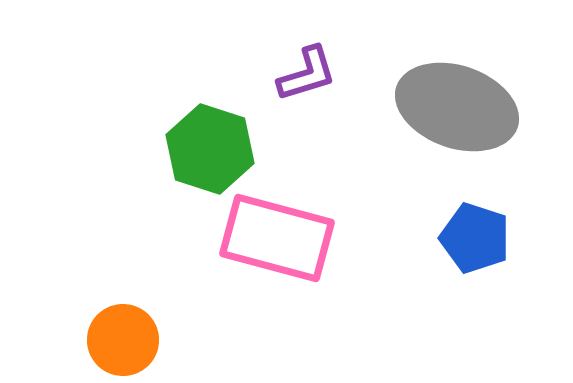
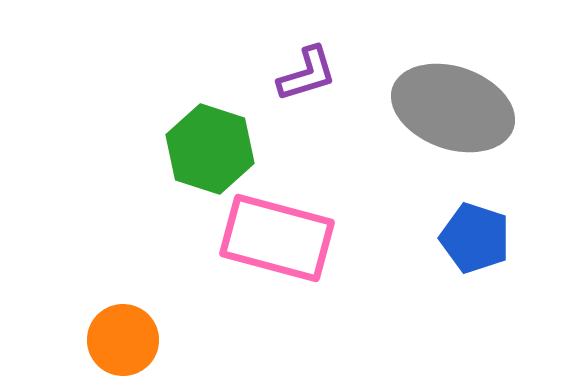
gray ellipse: moved 4 px left, 1 px down
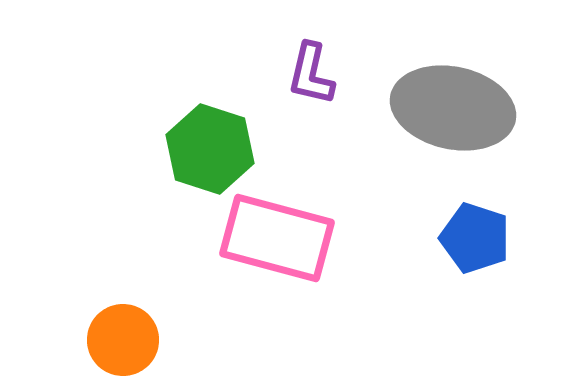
purple L-shape: moved 4 px right; rotated 120 degrees clockwise
gray ellipse: rotated 7 degrees counterclockwise
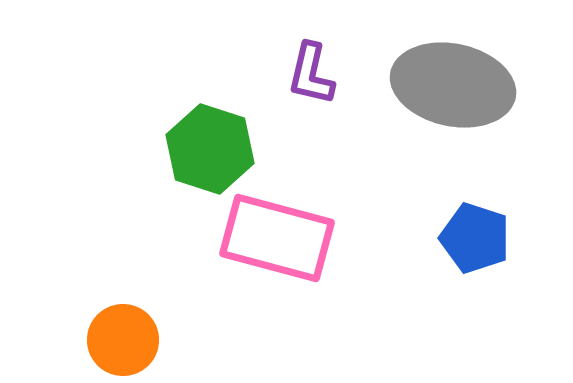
gray ellipse: moved 23 px up
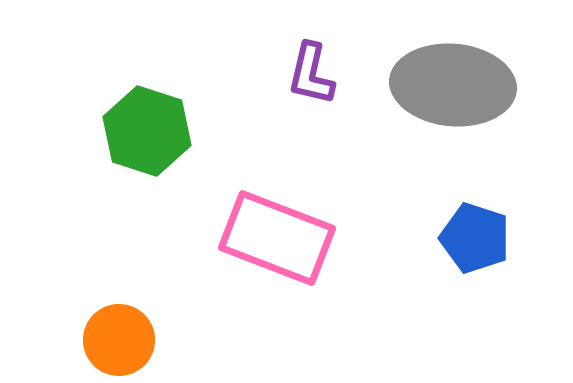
gray ellipse: rotated 7 degrees counterclockwise
green hexagon: moved 63 px left, 18 px up
pink rectangle: rotated 6 degrees clockwise
orange circle: moved 4 px left
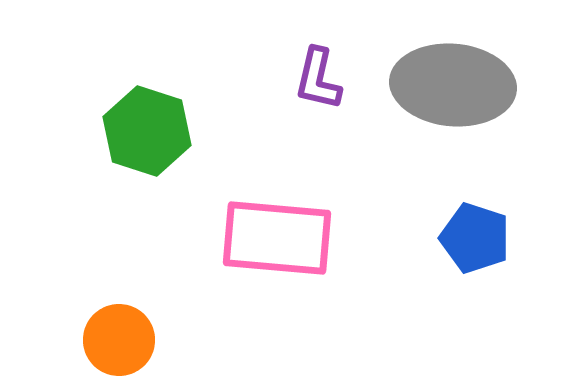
purple L-shape: moved 7 px right, 5 px down
pink rectangle: rotated 16 degrees counterclockwise
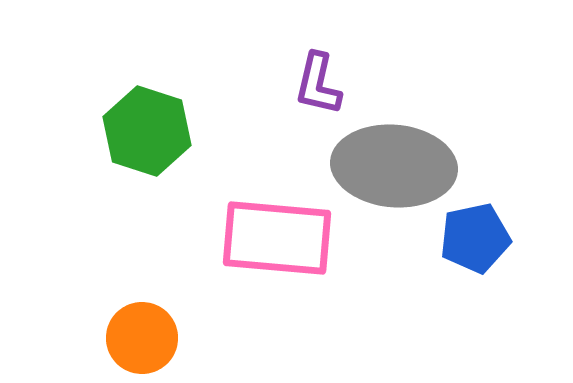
purple L-shape: moved 5 px down
gray ellipse: moved 59 px left, 81 px down
blue pentagon: rotated 30 degrees counterclockwise
orange circle: moved 23 px right, 2 px up
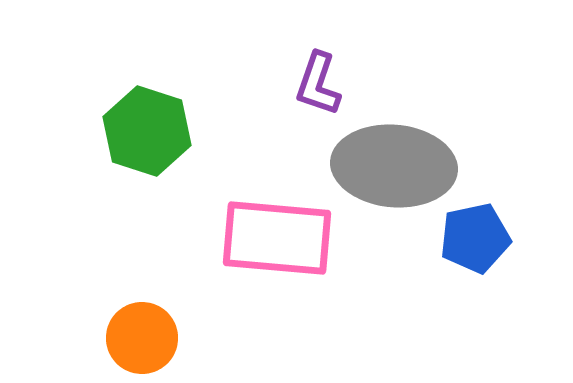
purple L-shape: rotated 6 degrees clockwise
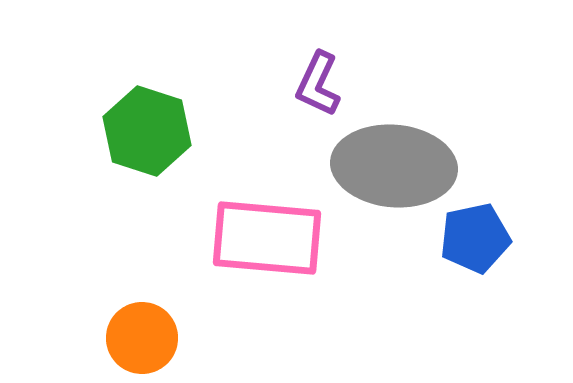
purple L-shape: rotated 6 degrees clockwise
pink rectangle: moved 10 px left
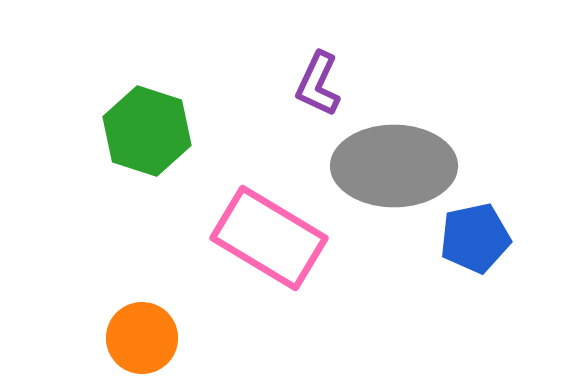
gray ellipse: rotated 5 degrees counterclockwise
pink rectangle: moved 2 px right; rotated 26 degrees clockwise
